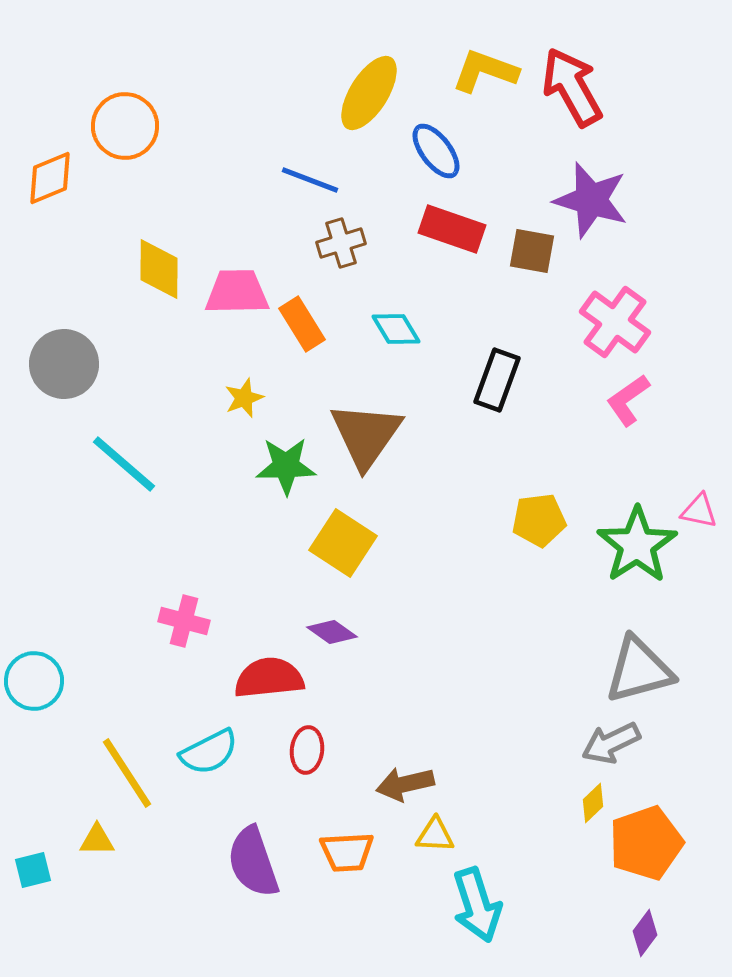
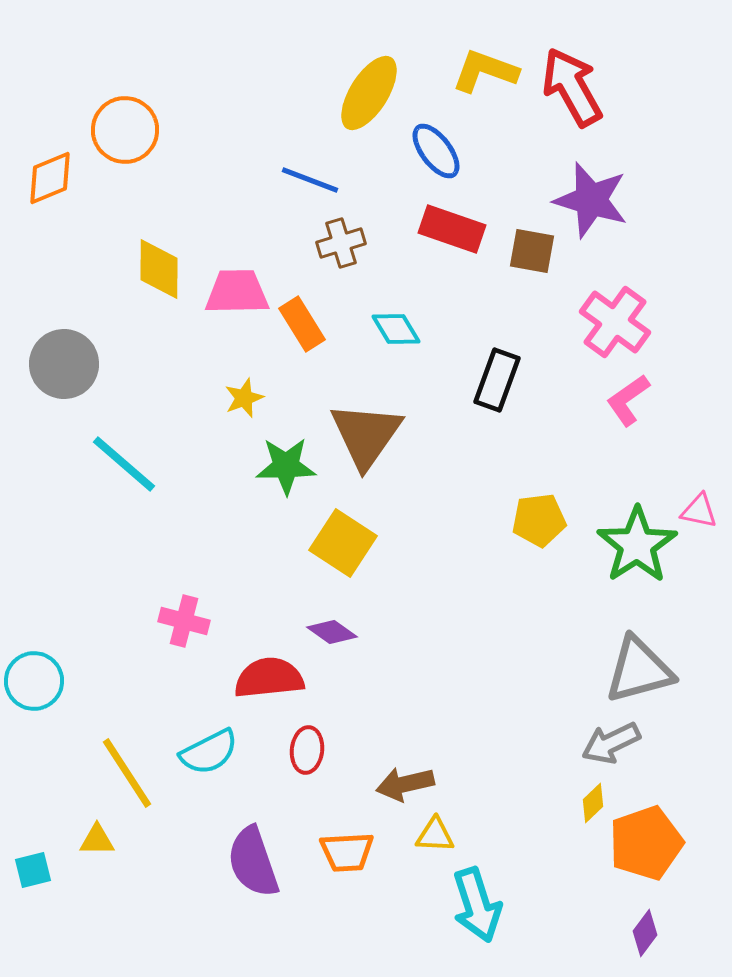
orange circle at (125, 126): moved 4 px down
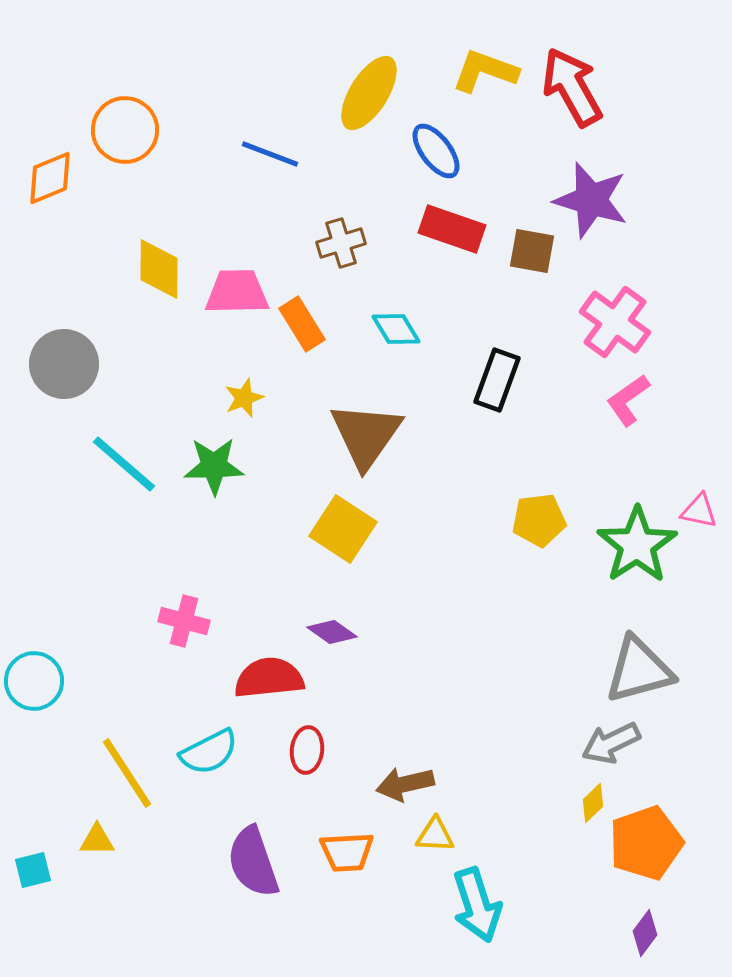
blue line at (310, 180): moved 40 px left, 26 px up
green star at (286, 466): moved 72 px left
yellow square at (343, 543): moved 14 px up
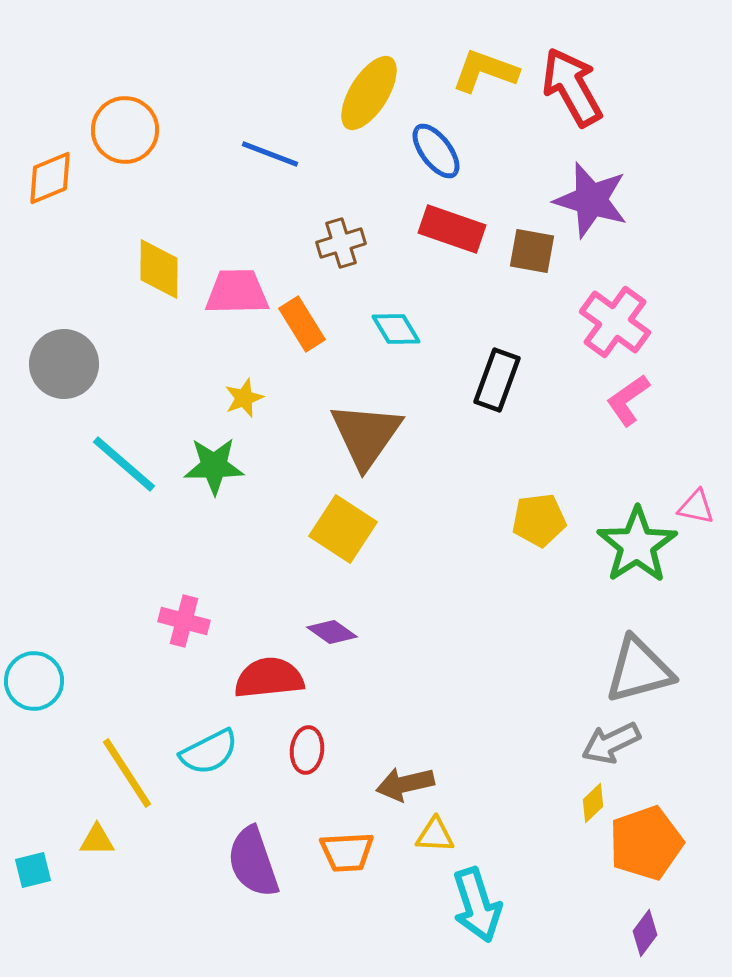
pink triangle at (699, 511): moved 3 px left, 4 px up
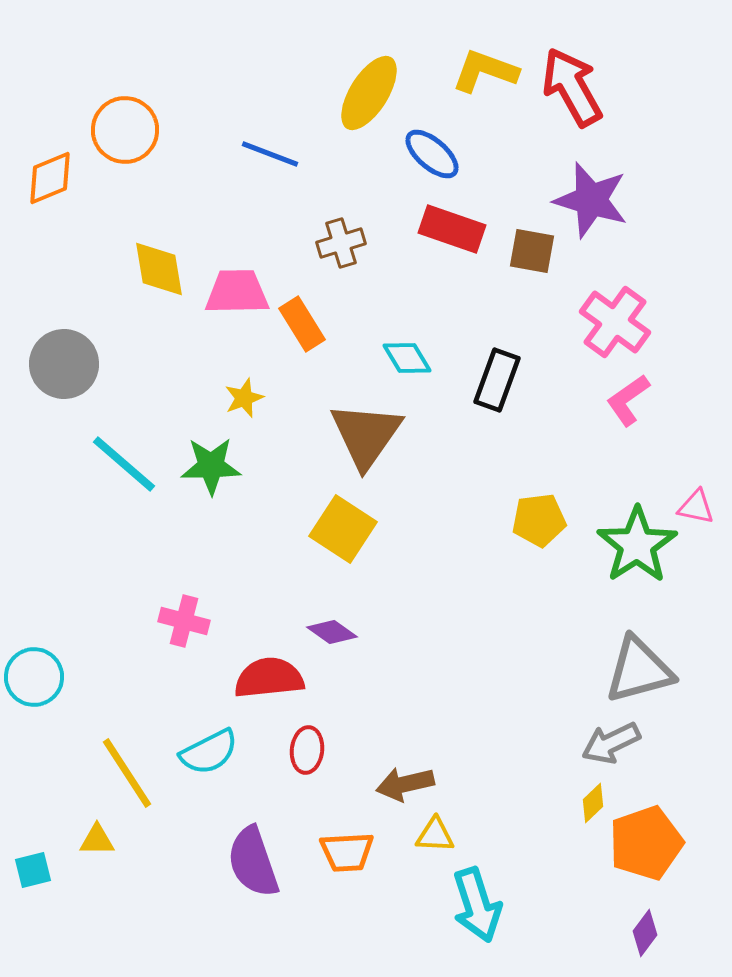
blue ellipse at (436, 151): moved 4 px left, 3 px down; rotated 12 degrees counterclockwise
yellow diamond at (159, 269): rotated 10 degrees counterclockwise
cyan diamond at (396, 329): moved 11 px right, 29 px down
green star at (214, 466): moved 3 px left
cyan circle at (34, 681): moved 4 px up
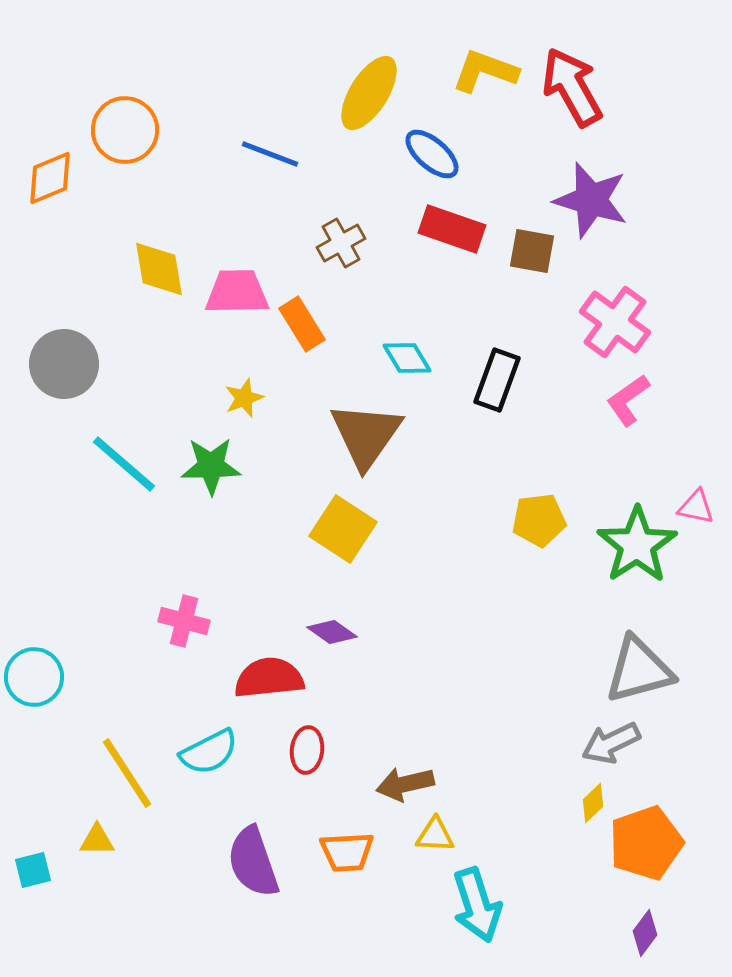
brown cross at (341, 243): rotated 12 degrees counterclockwise
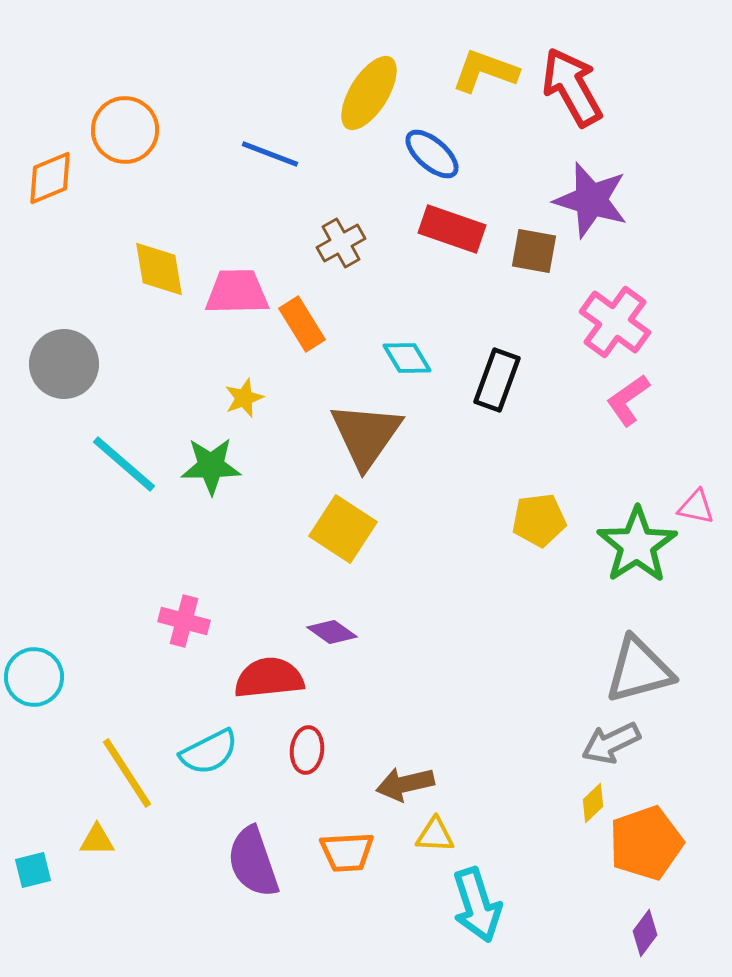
brown square at (532, 251): moved 2 px right
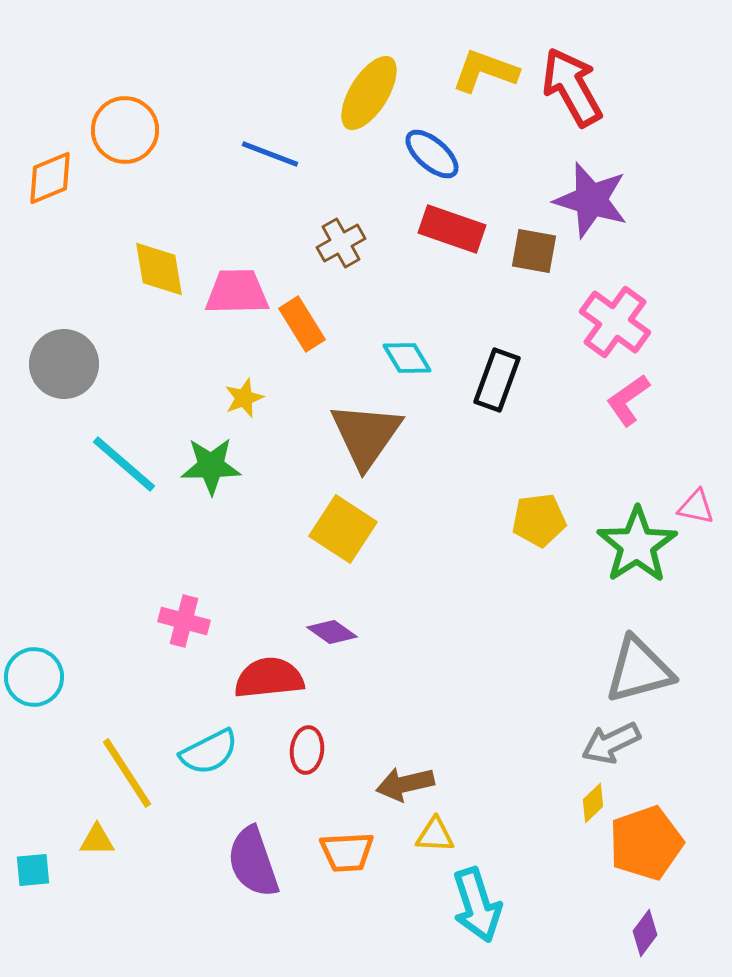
cyan square at (33, 870): rotated 9 degrees clockwise
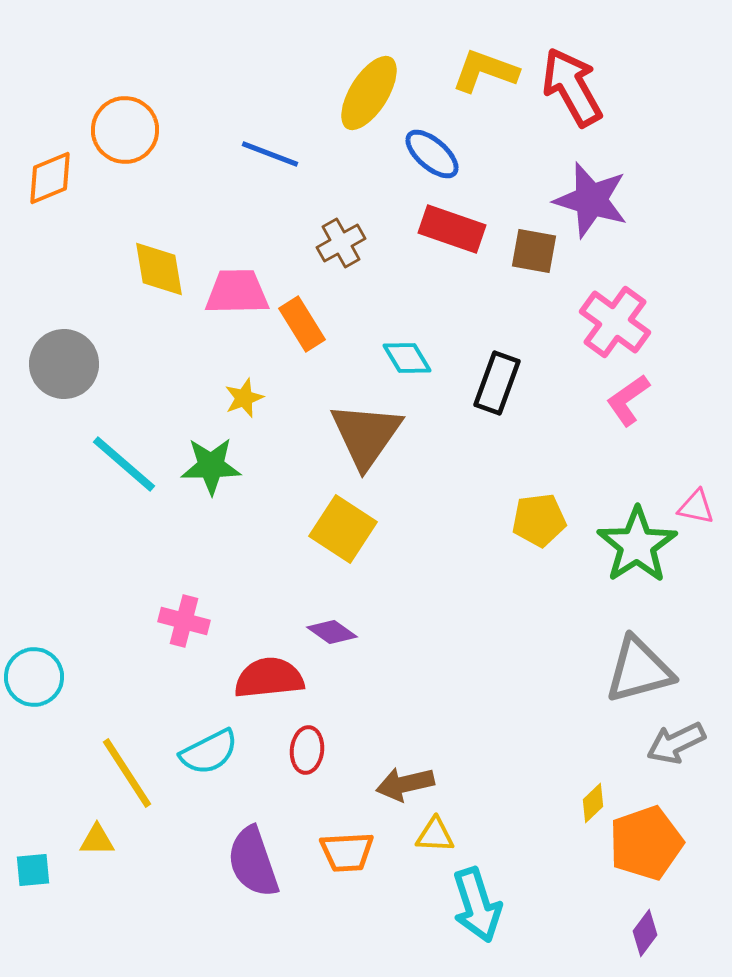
black rectangle at (497, 380): moved 3 px down
gray arrow at (611, 743): moved 65 px right
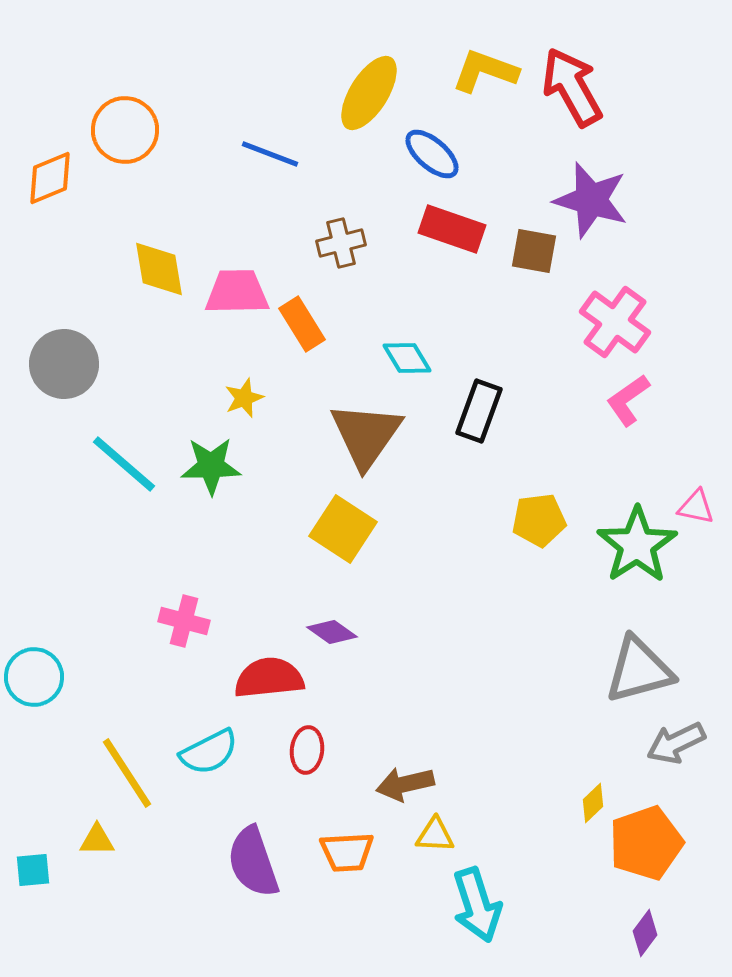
brown cross at (341, 243): rotated 15 degrees clockwise
black rectangle at (497, 383): moved 18 px left, 28 px down
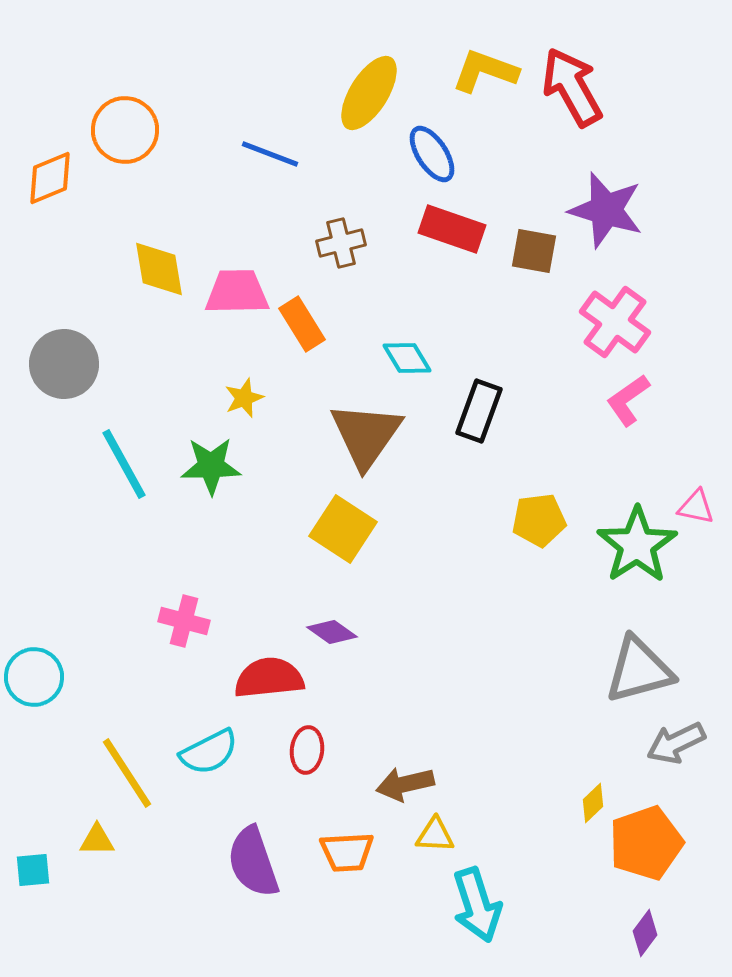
blue ellipse at (432, 154): rotated 16 degrees clockwise
purple star at (591, 200): moved 15 px right, 10 px down
cyan line at (124, 464): rotated 20 degrees clockwise
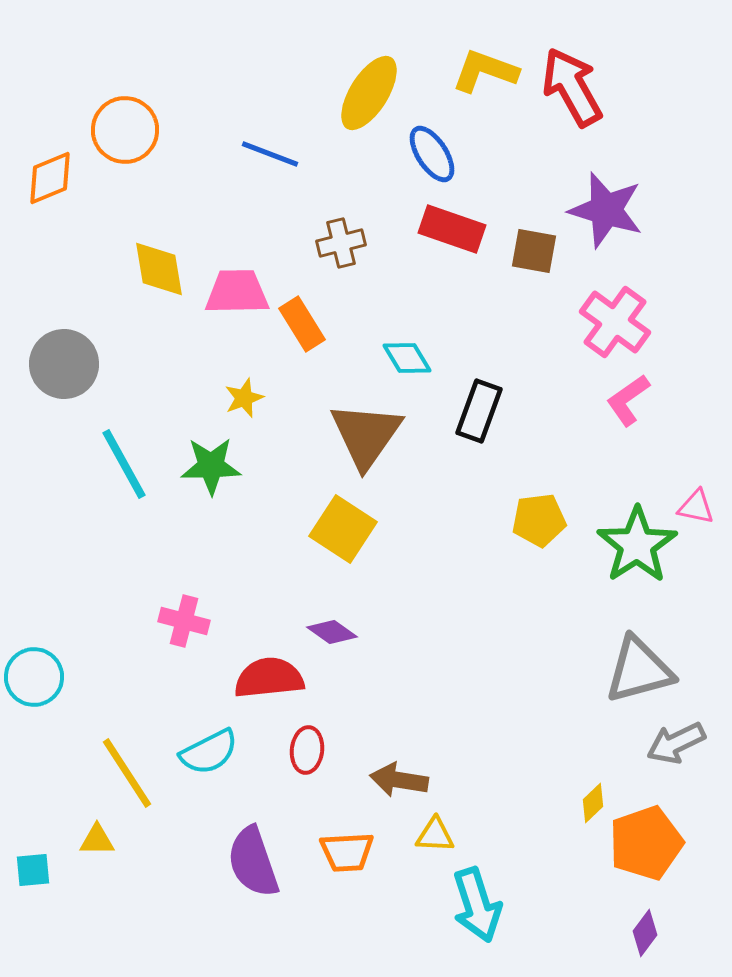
brown arrow at (405, 784): moved 6 px left, 4 px up; rotated 22 degrees clockwise
